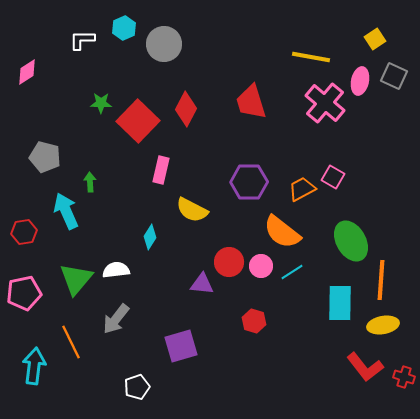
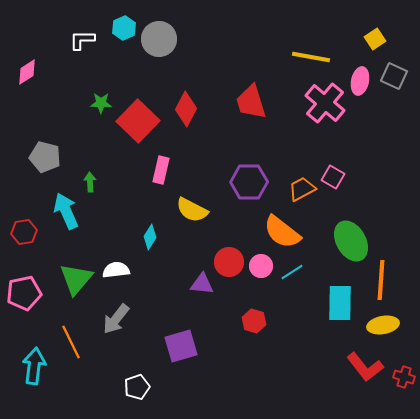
gray circle at (164, 44): moved 5 px left, 5 px up
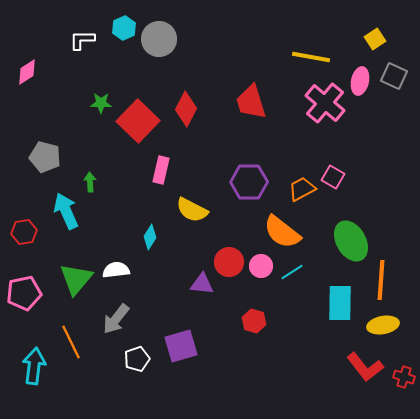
white pentagon at (137, 387): moved 28 px up
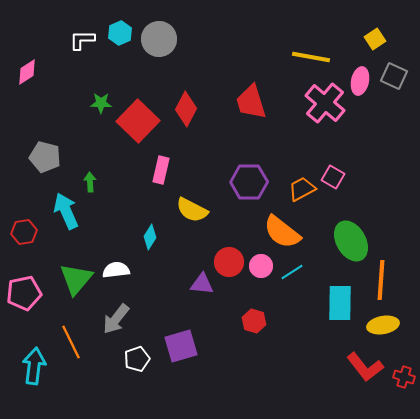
cyan hexagon at (124, 28): moved 4 px left, 5 px down
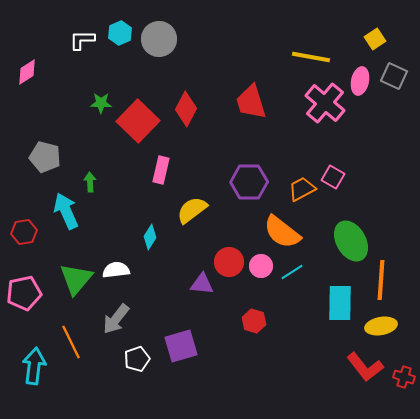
yellow semicircle at (192, 210): rotated 116 degrees clockwise
yellow ellipse at (383, 325): moved 2 px left, 1 px down
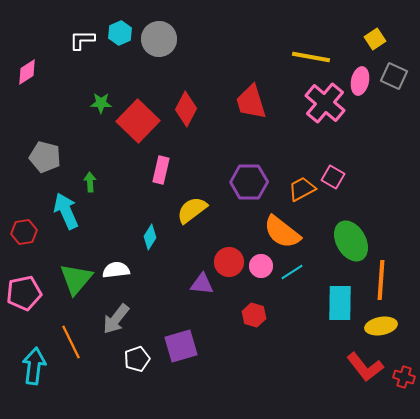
red hexagon at (254, 321): moved 6 px up
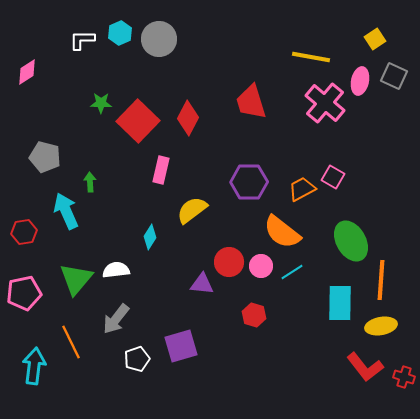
red diamond at (186, 109): moved 2 px right, 9 px down
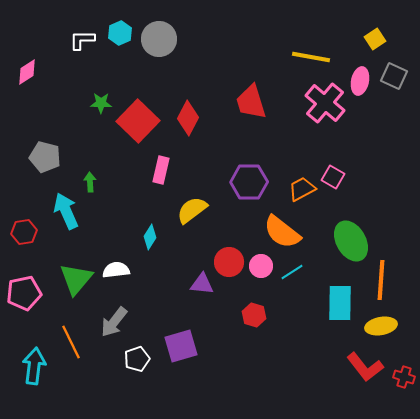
gray arrow at (116, 319): moved 2 px left, 3 px down
